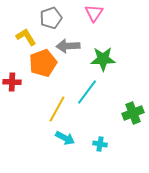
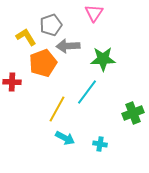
gray pentagon: moved 7 px down
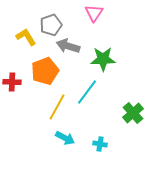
gray arrow: rotated 20 degrees clockwise
orange pentagon: moved 2 px right, 8 px down
yellow line: moved 2 px up
green cross: rotated 20 degrees counterclockwise
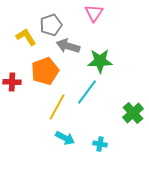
green star: moved 3 px left, 2 px down
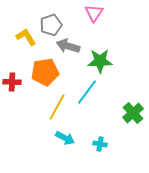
orange pentagon: moved 1 px down; rotated 12 degrees clockwise
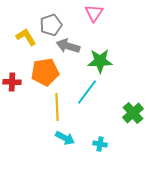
yellow line: rotated 32 degrees counterclockwise
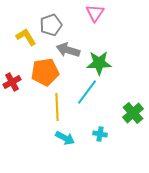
pink triangle: moved 1 px right
gray arrow: moved 4 px down
green star: moved 1 px left, 2 px down
red cross: rotated 30 degrees counterclockwise
cyan cross: moved 10 px up
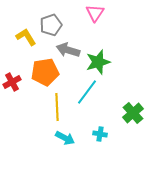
green star: moved 1 px left, 1 px up; rotated 15 degrees counterclockwise
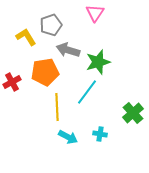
cyan arrow: moved 3 px right, 1 px up
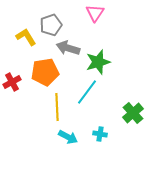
gray arrow: moved 2 px up
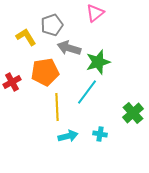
pink triangle: rotated 18 degrees clockwise
gray pentagon: moved 1 px right
gray arrow: moved 1 px right
cyan arrow: moved 1 px up; rotated 42 degrees counterclockwise
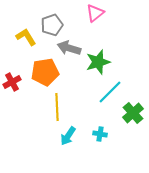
cyan line: moved 23 px right; rotated 8 degrees clockwise
cyan arrow: rotated 138 degrees clockwise
